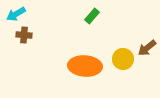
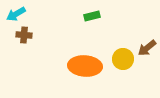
green rectangle: rotated 35 degrees clockwise
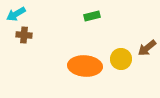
yellow circle: moved 2 px left
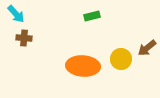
cyan arrow: rotated 102 degrees counterclockwise
brown cross: moved 3 px down
orange ellipse: moved 2 px left
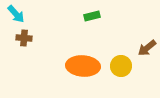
yellow circle: moved 7 px down
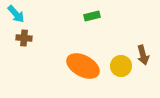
brown arrow: moved 4 px left, 7 px down; rotated 66 degrees counterclockwise
orange ellipse: rotated 24 degrees clockwise
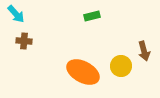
brown cross: moved 3 px down
brown arrow: moved 1 px right, 4 px up
orange ellipse: moved 6 px down
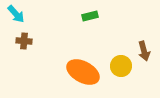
green rectangle: moved 2 px left
